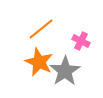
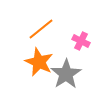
gray star: moved 1 px right, 3 px down
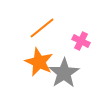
orange line: moved 1 px right, 1 px up
gray star: moved 2 px left, 1 px up
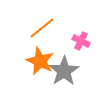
orange star: moved 1 px right, 1 px up
gray star: moved 2 px up
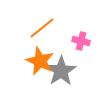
pink cross: rotated 12 degrees counterclockwise
gray star: moved 3 px left
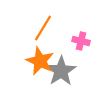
orange line: moved 1 px right; rotated 20 degrees counterclockwise
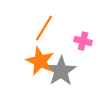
orange line: moved 1 px right
pink cross: moved 2 px right
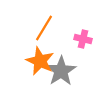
pink cross: moved 2 px up
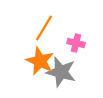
pink cross: moved 7 px left, 4 px down
gray star: moved 1 px down; rotated 24 degrees counterclockwise
